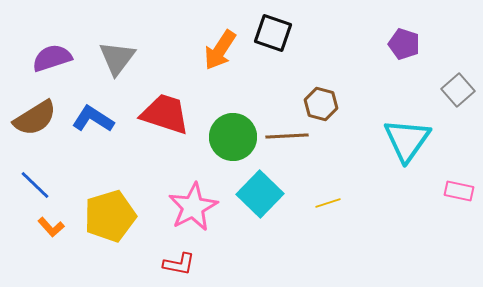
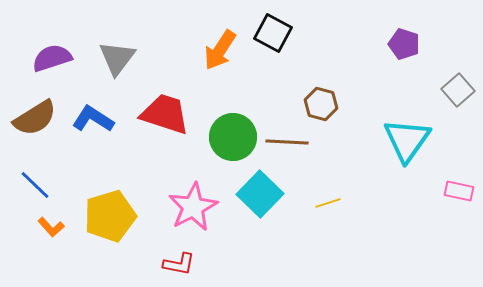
black square: rotated 9 degrees clockwise
brown line: moved 6 px down; rotated 6 degrees clockwise
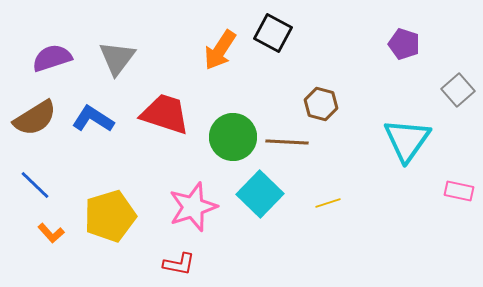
pink star: rotated 9 degrees clockwise
orange L-shape: moved 6 px down
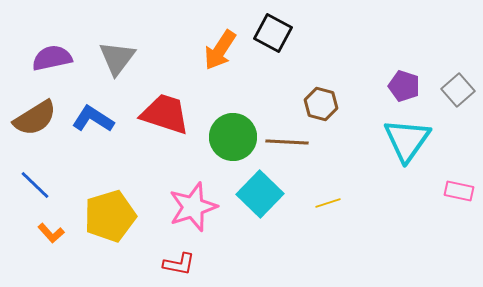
purple pentagon: moved 42 px down
purple semicircle: rotated 6 degrees clockwise
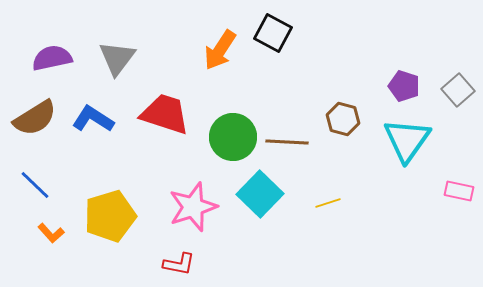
brown hexagon: moved 22 px right, 15 px down
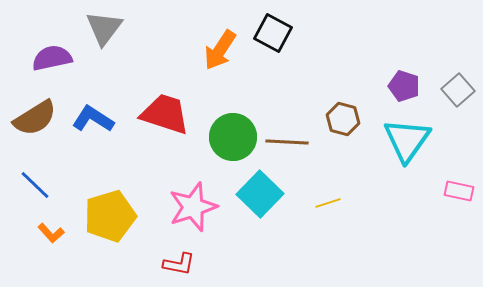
gray triangle: moved 13 px left, 30 px up
